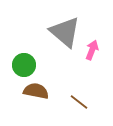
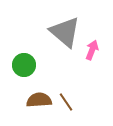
brown semicircle: moved 3 px right, 9 px down; rotated 15 degrees counterclockwise
brown line: moved 13 px left; rotated 18 degrees clockwise
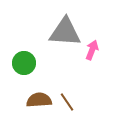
gray triangle: rotated 36 degrees counterclockwise
green circle: moved 2 px up
brown line: moved 1 px right
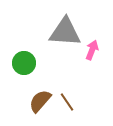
brown semicircle: moved 1 px right, 1 px down; rotated 45 degrees counterclockwise
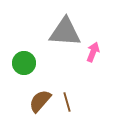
pink arrow: moved 1 px right, 2 px down
brown line: rotated 18 degrees clockwise
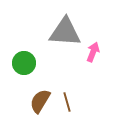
brown semicircle: rotated 10 degrees counterclockwise
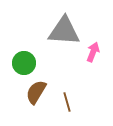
gray triangle: moved 1 px left, 1 px up
brown semicircle: moved 4 px left, 9 px up
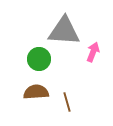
green circle: moved 15 px right, 4 px up
brown semicircle: rotated 55 degrees clockwise
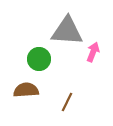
gray triangle: moved 3 px right
brown semicircle: moved 10 px left, 2 px up
brown line: rotated 42 degrees clockwise
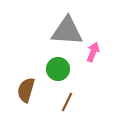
green circle: moved 19 px right, 10 px down
brown semicircle: rotated 70 degrees counterclockwise
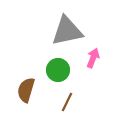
gray triangle: rotated 16 degrees counterclockwise
pink arrow: moved 6 px down
green circle: moved 1 px down
